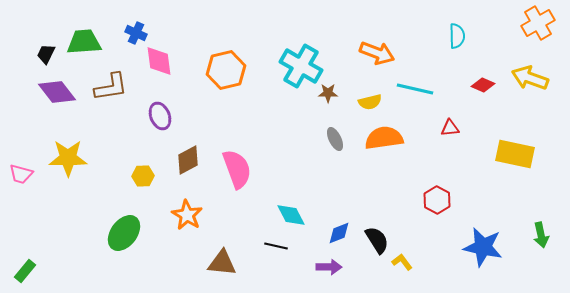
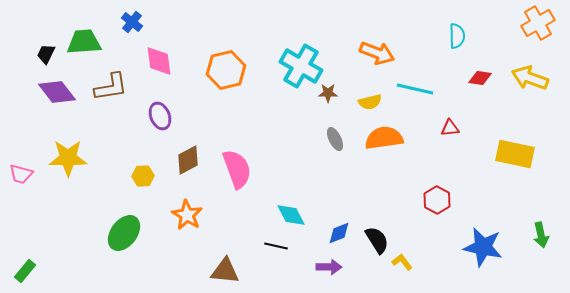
blue cross: moved 4 px left, 11 px up; rotated 15 degrees clockwise
red diamond: moved 3 px left, 7 px up; rotated 15 degrees counterclockwise
brown triangle: moved 3 px right, 8 px down
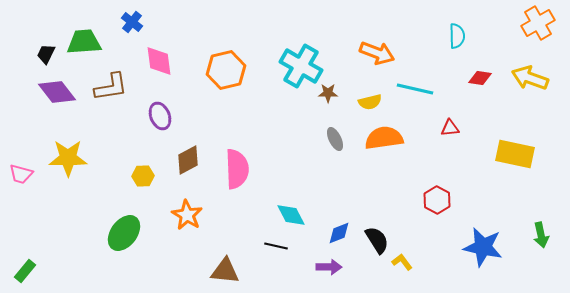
pink semicircle: rotated 18 degrees clockwise
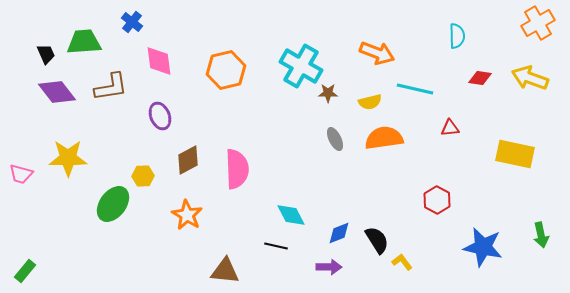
black trapezoid: rotated 130 degrees clockwise
green ellipse: moved 11 px left, 29 px up
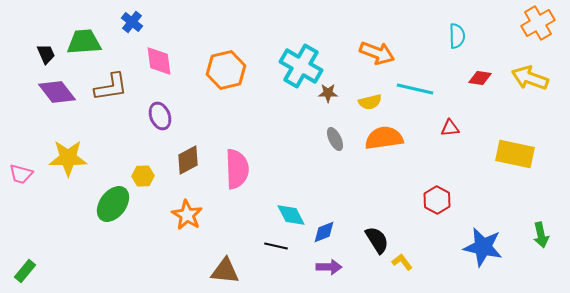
blue diamond: moved 15 px left, 1 px up
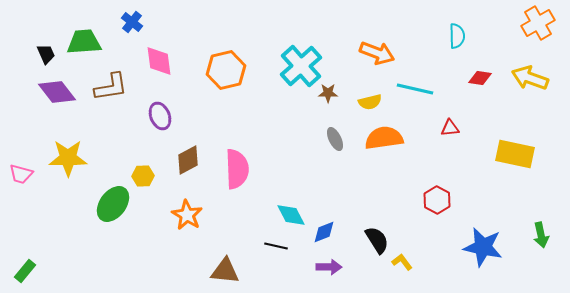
cyan cross: rotated 18 degrees clockwise
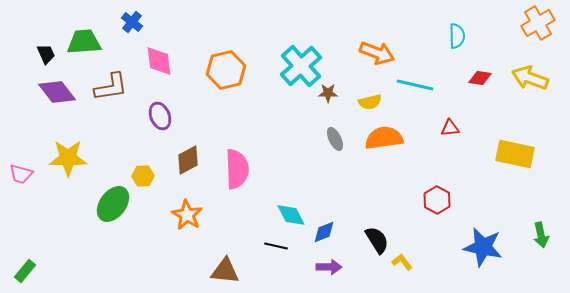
cyan line: moved 4 px up
